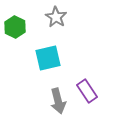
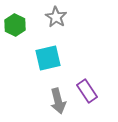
green hexagon: moved 2 px up
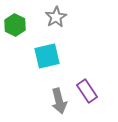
gray star: rotated 10 degrees clockwise
cyan square: moved 1 px left, 2 px up
gray arrow: moved 1 px right
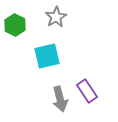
gray arrow: moved 1 px right, 2 px up
